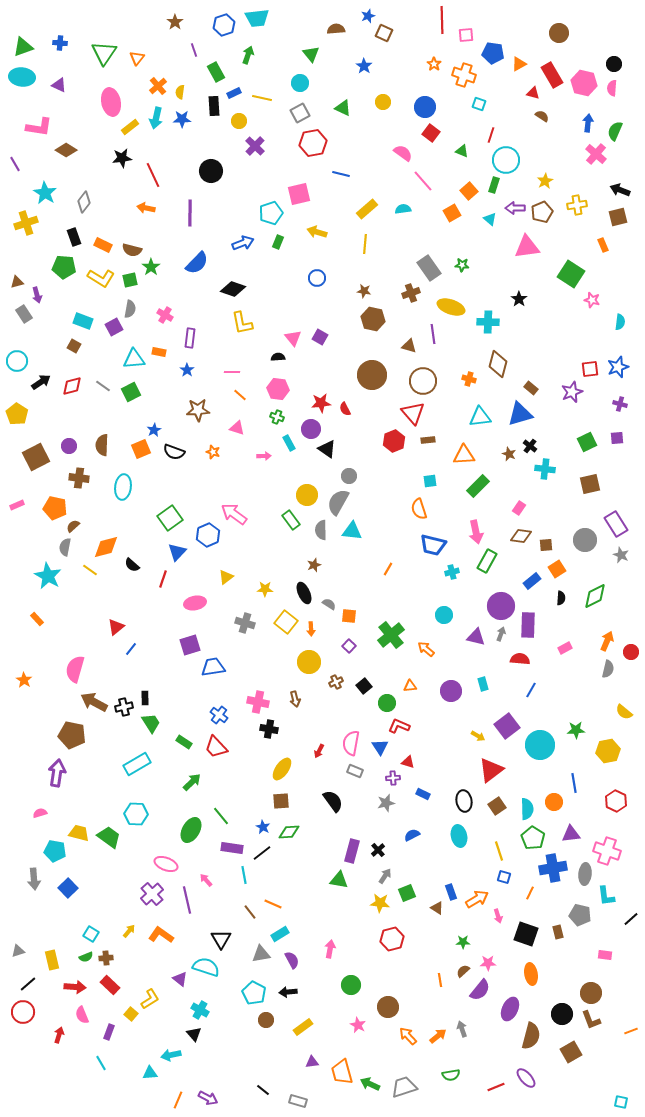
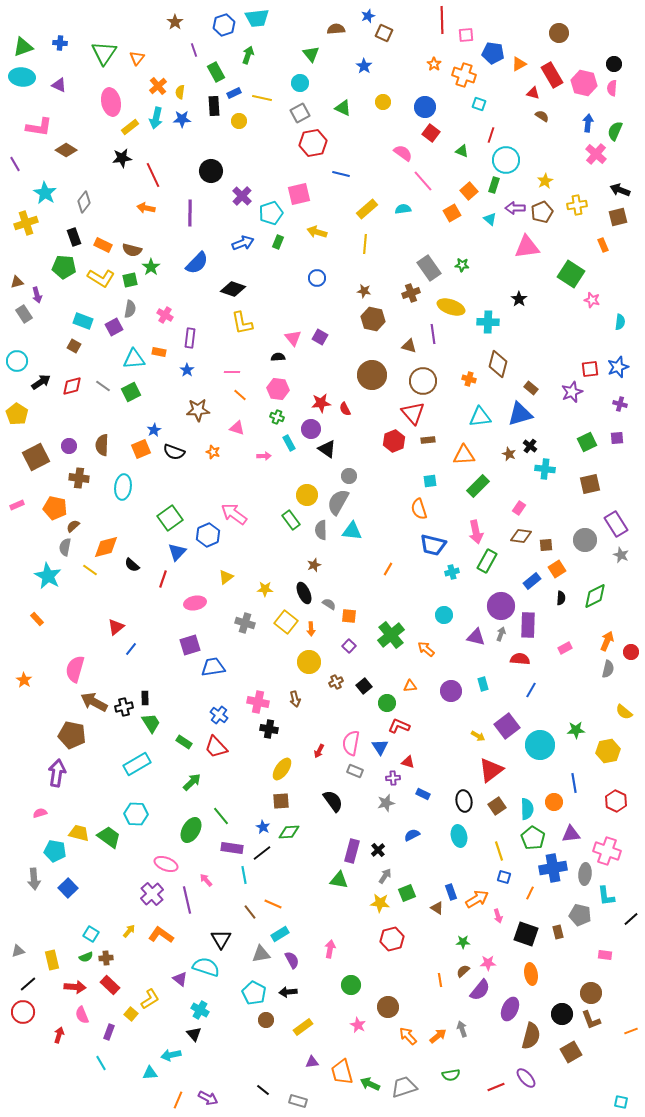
purple cross at (255, 146): moved 13 px left, 50 px down
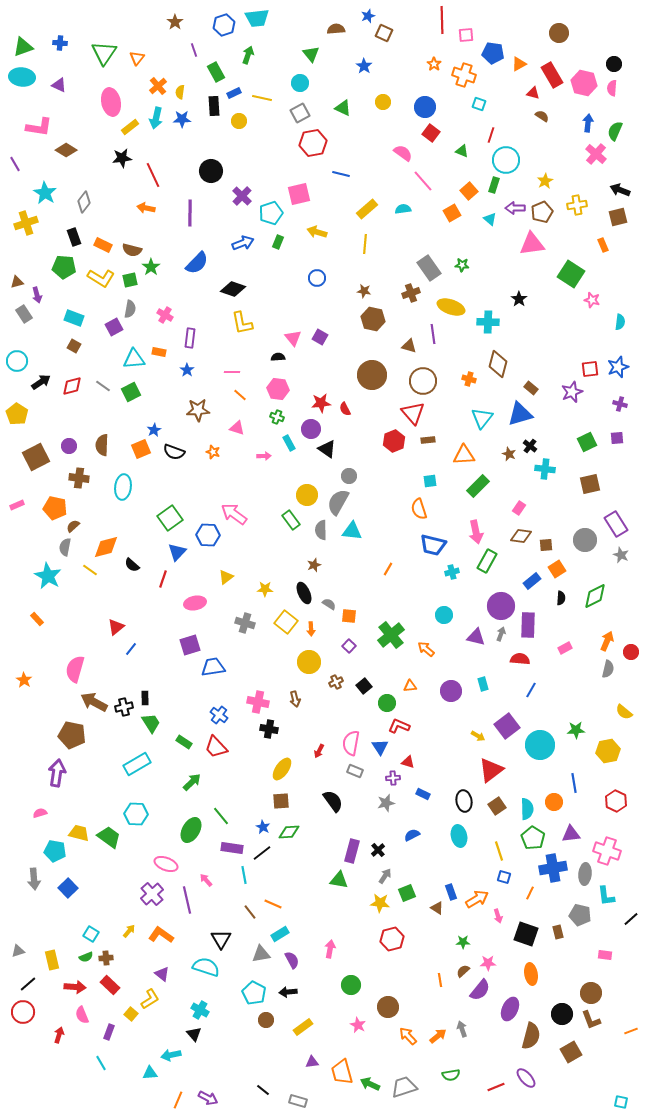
pink triangle at (527, 247): moved 5 px right, 3 px up
cyan rectangle at (83, 321): moved 9 px left, 3 px up
cyan triangle at (480, 417): moved 2 px right, 1 px down; rotated 45 degrees counterclockwise
blue hexagon at (208, 535): rotated 25 degrees clockwise
purple triangle at (180, 979): moved 18 px left, 5 px up
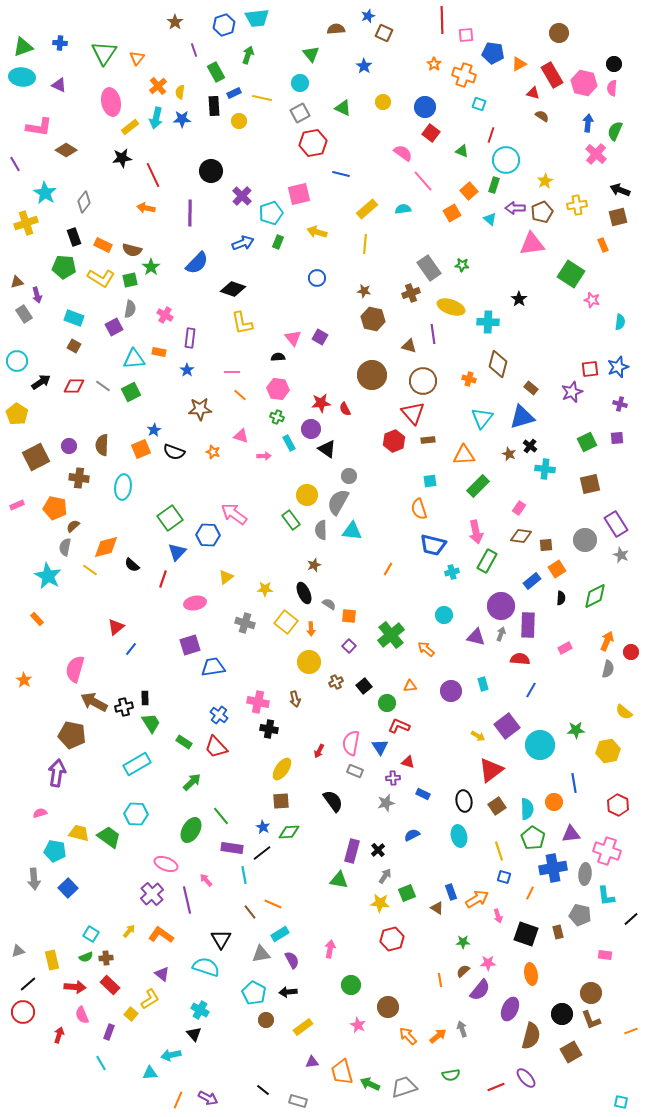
red diamond at (72, 386): moved 2 px right; rotated 15 degrees clockwise
brown star at (198, 410): moved 2 px right, 1 px up
blue triangle at (520, 414): moved 2 px right, 3 px down
pink triangle at (237, 428): moved 4 px right, 8 px down
red hexagon at (616, 801): moved 2 px right, 4 px down
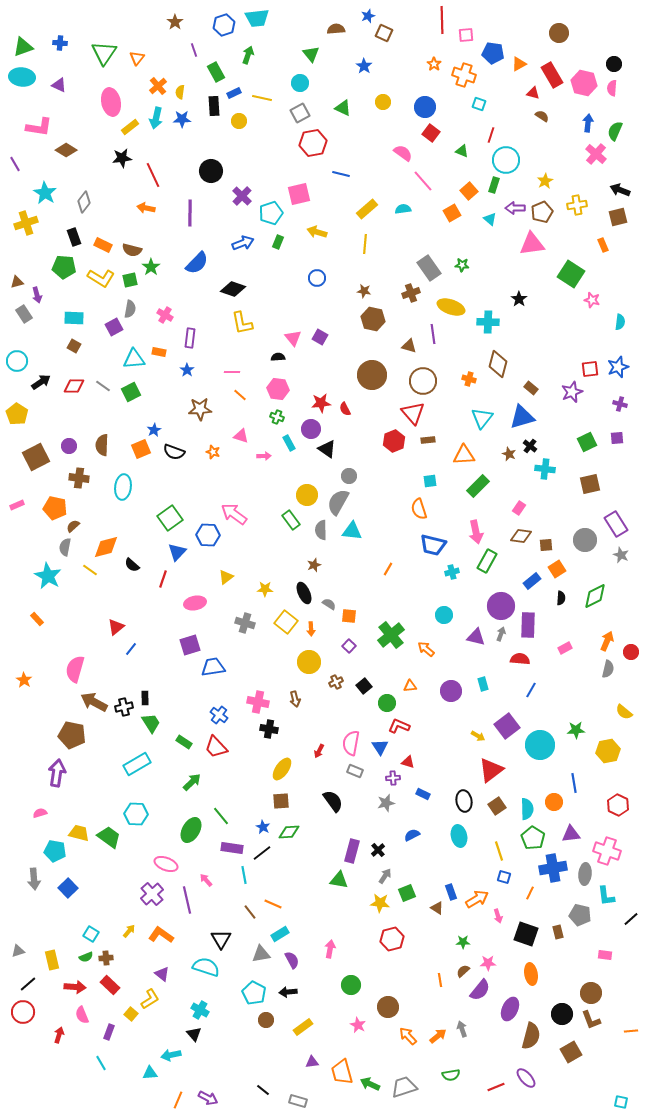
cyan rectangle at (74, 318): rotated 18 degrees counterclockwise
orange line at (631, 1031): rotated 16 degrees clockwise
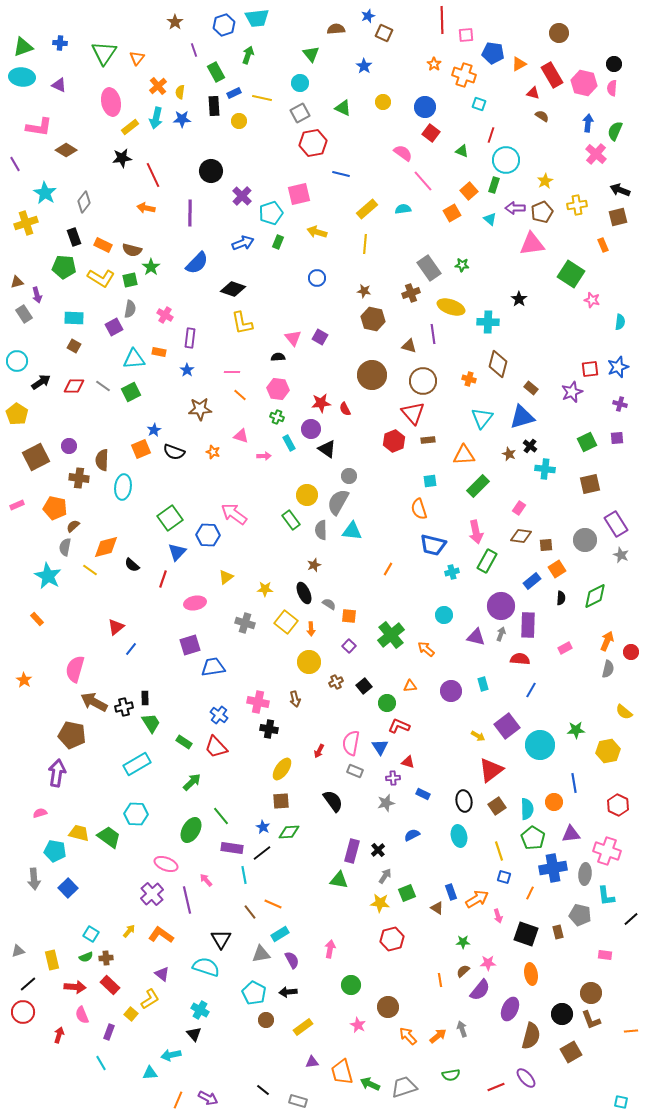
brown semicircle at (102, 445): moved 15 px down
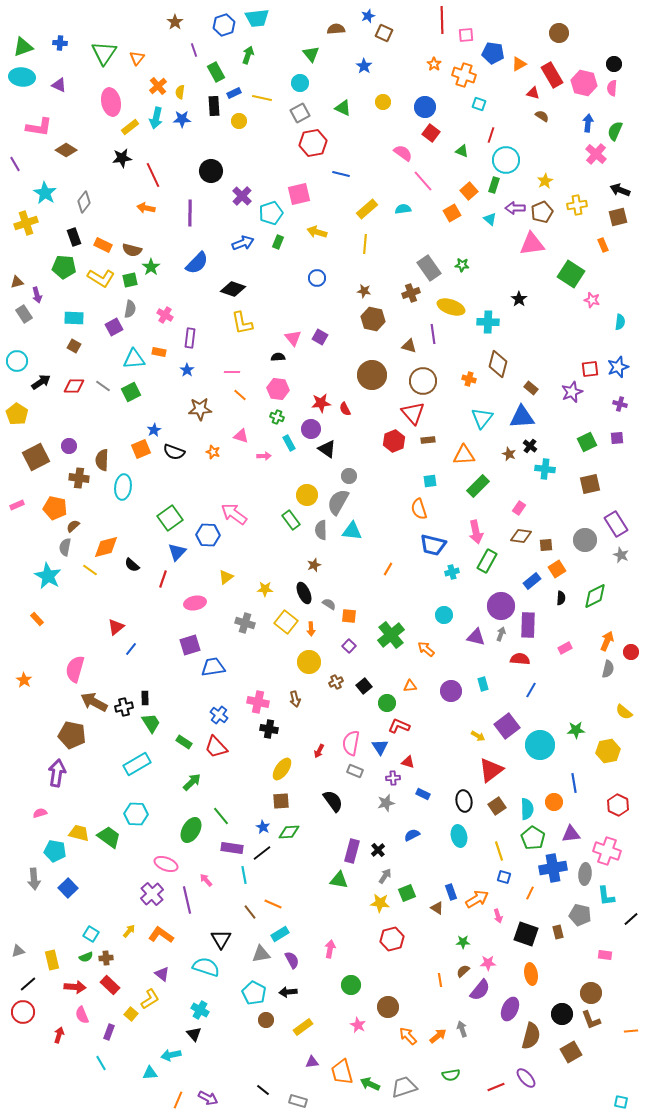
blue triangle at (522, 417): rotated 12 degrees clockwise
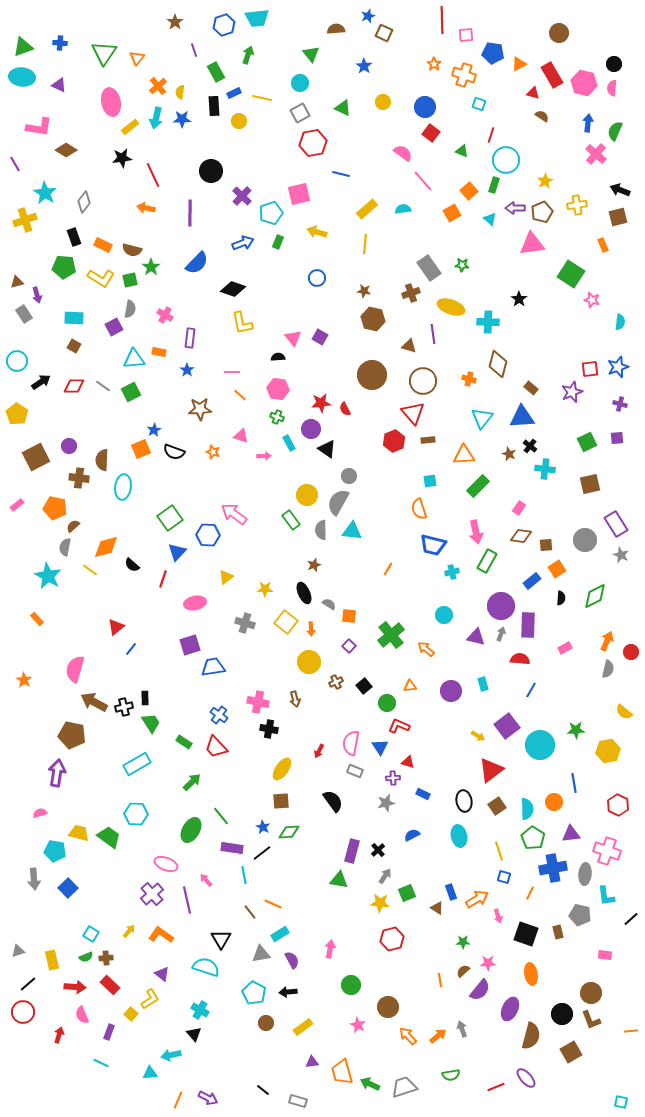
yellow cross at (26, 223): moved 1 px left, 3 px up
pink rectangle at (17, 505): rotated 16 degrees counterclockwise
brown circle at (266, 1020): moved 3 px down
cyan line at (101, 1063): rotated 35 degrees counterclockwise
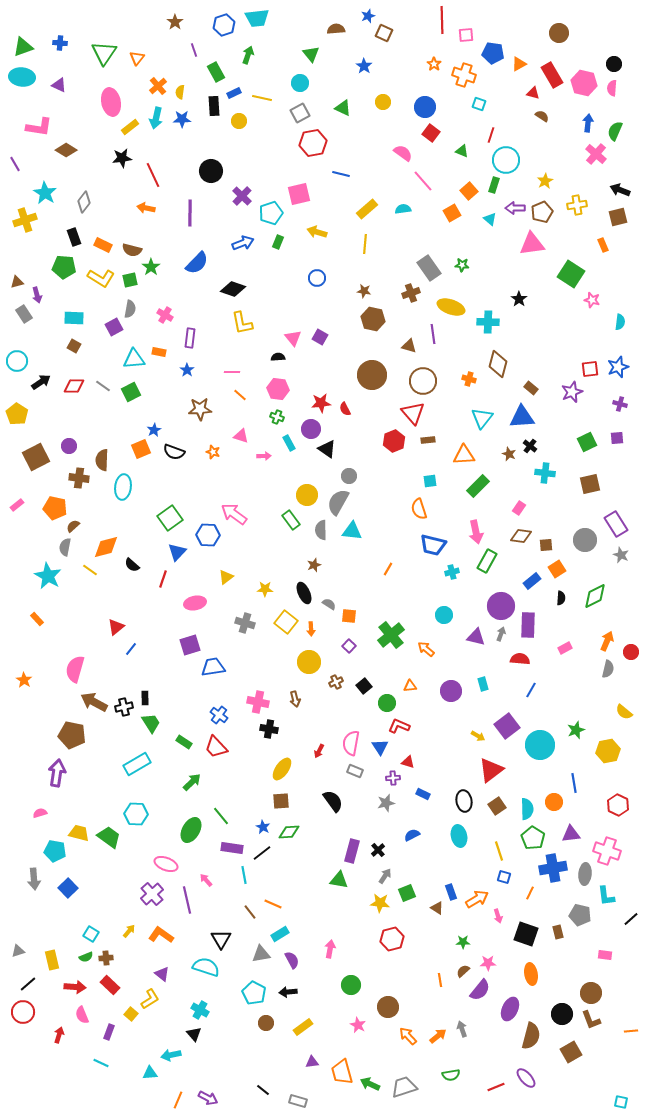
cyan cross at (545, 469): moved 4 px down
green star at (576, 730): rotated 18 degrees counterclockwise
